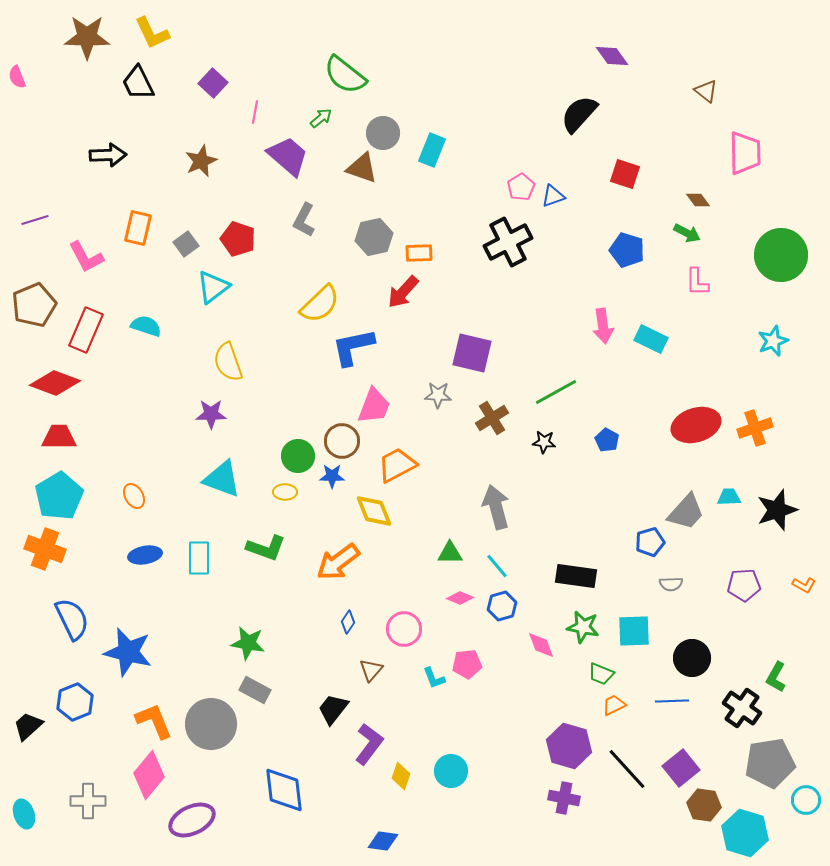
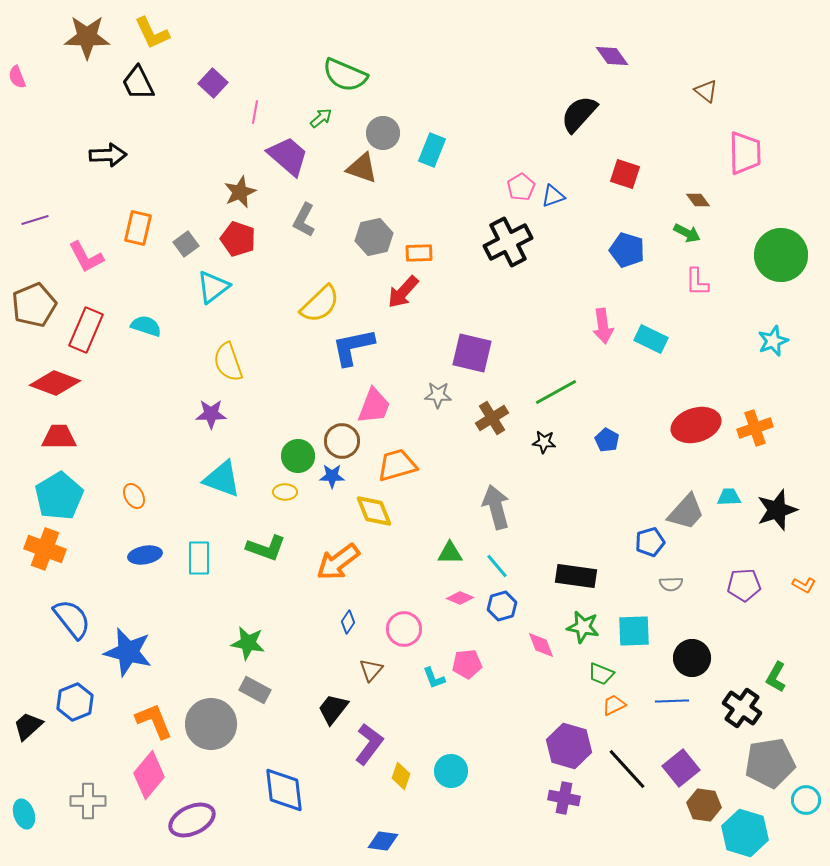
green semicircle at (345, 75): rotated 15 degrees counterclockwise
brown star at (201, 161): moved 39 px right, 31 px down
orange trapezoid at (397, 465): rotated 12 degrees clockwise
blue semicircle at (72, 619): rotated 12 degrees counterclockwise
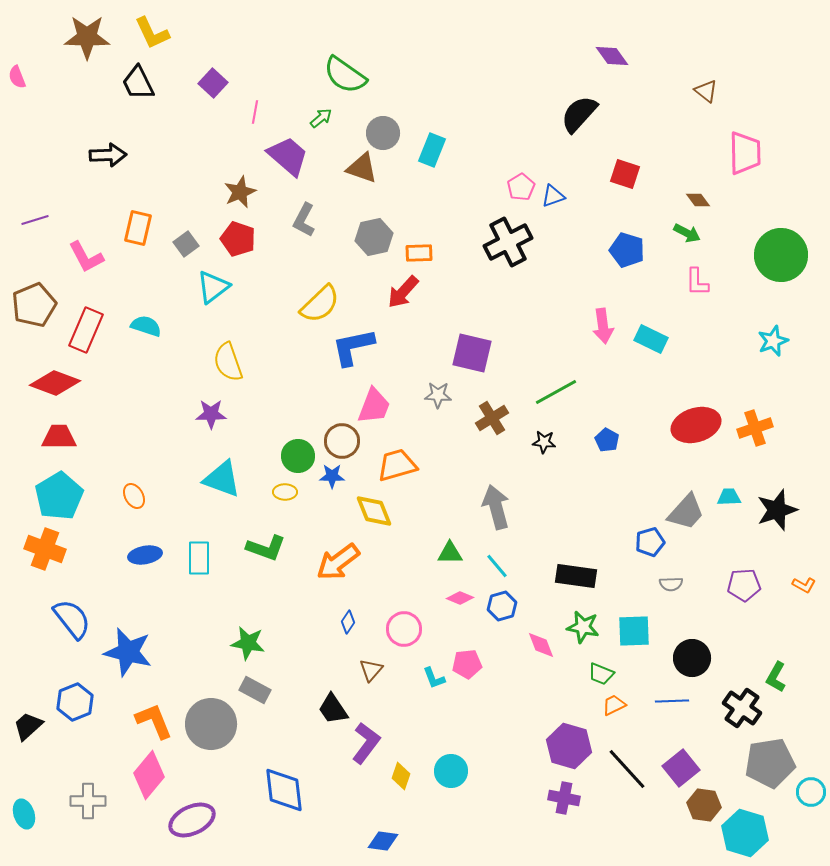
green semicircle at (345, 75): rotated 12 degrees clockwise
black trapezoid at (333, 709): rotated 72 degrees counterclockwise
purple L-shape at (369, 744): moved 3 px left, 1 px up
cyan circle at (806, 800): moved 5 px right, 8 px up
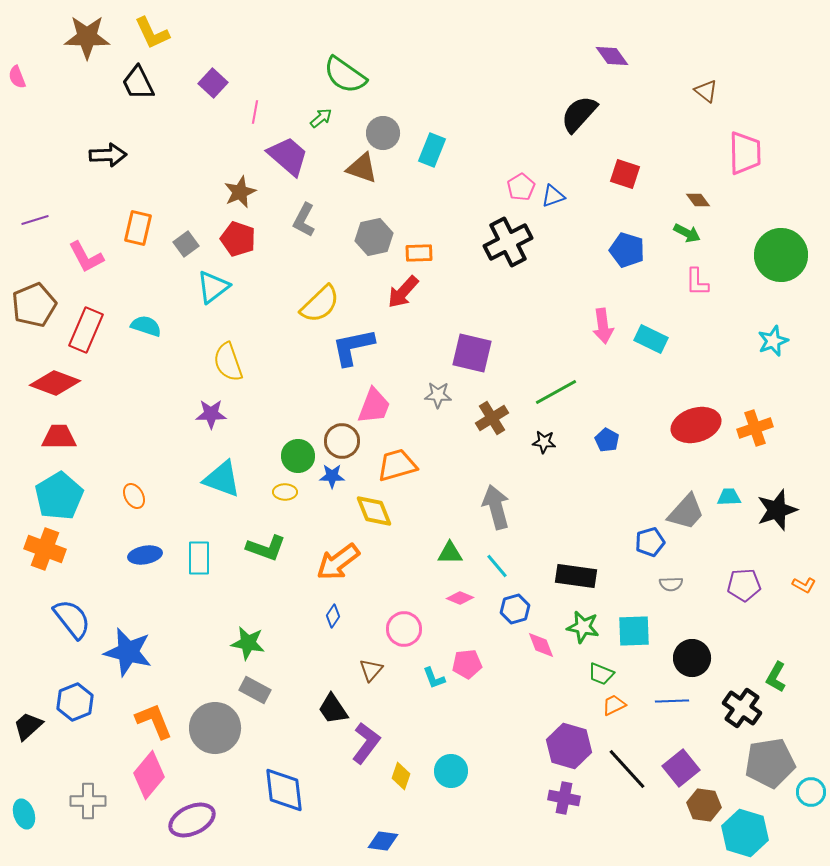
blue hexagon at (502, 606): moved 13 px right, 3 px down
blue diamond at (348, 622): moved 15 px left, 6 px up
gray circle at (211, 724): moved 4 px right, 4 px down
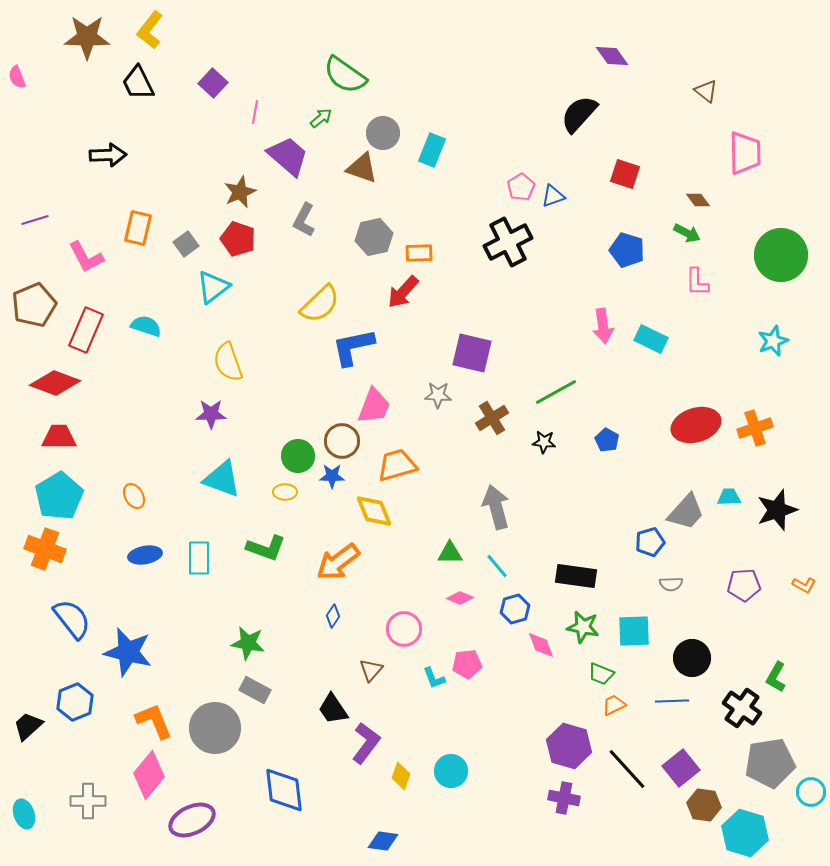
yellow L-shape at (152, 33): moved 2 px left, 3 px up; rotated 63 degrees clockwise
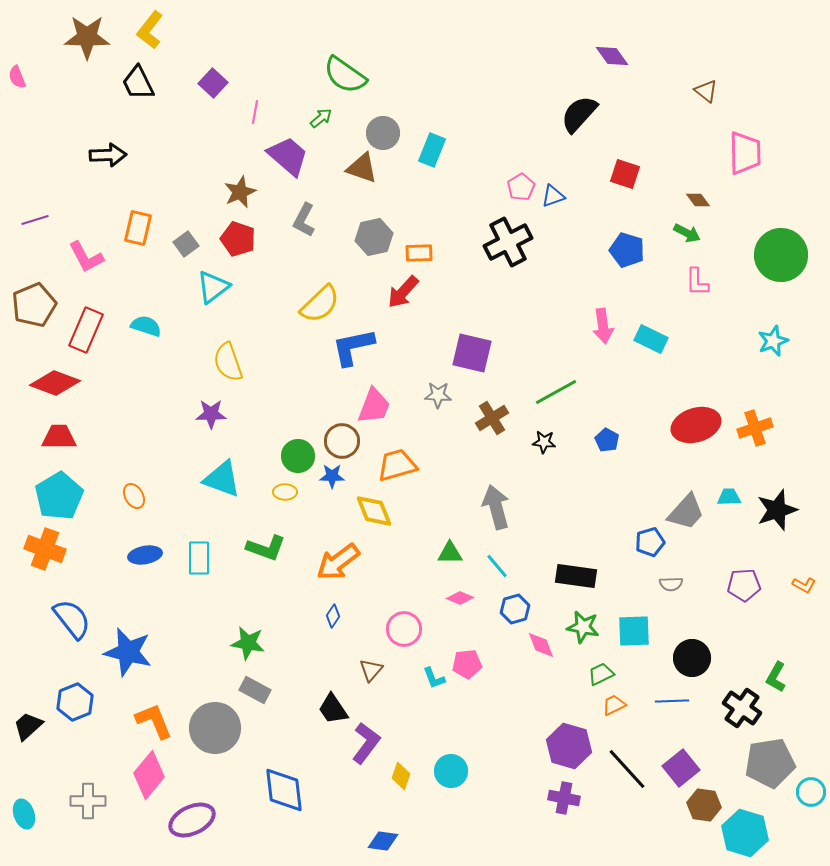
green trapezoid at (601, 674): rotated 132 degrees clockwise
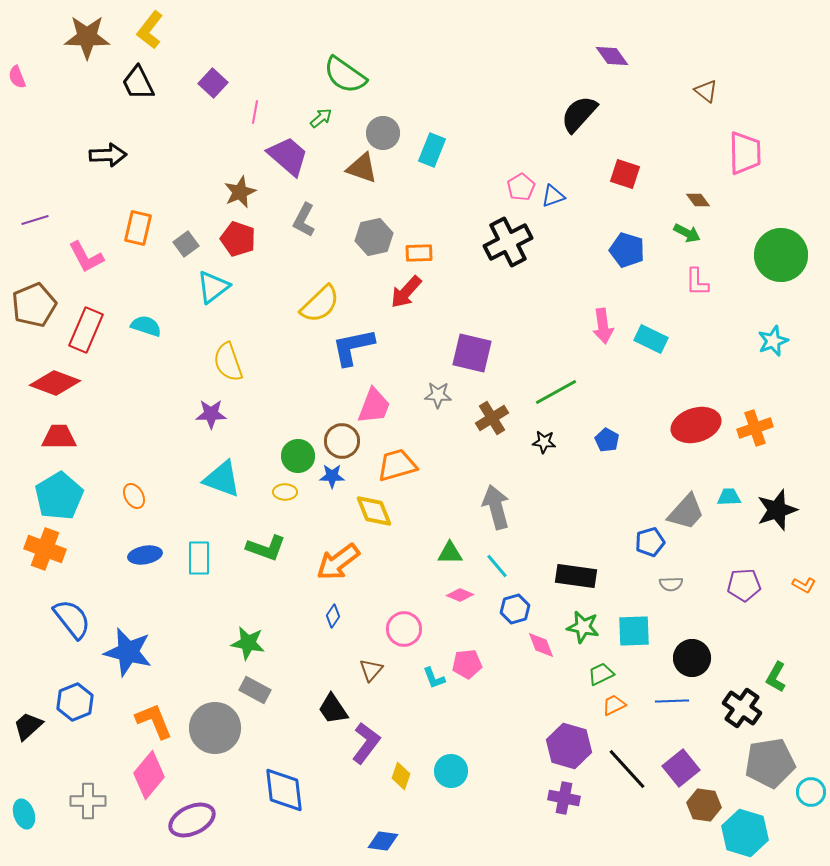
red arrow at (403, 292): moved 3 px right
pink diamond at (460, 598): moved 3 px up
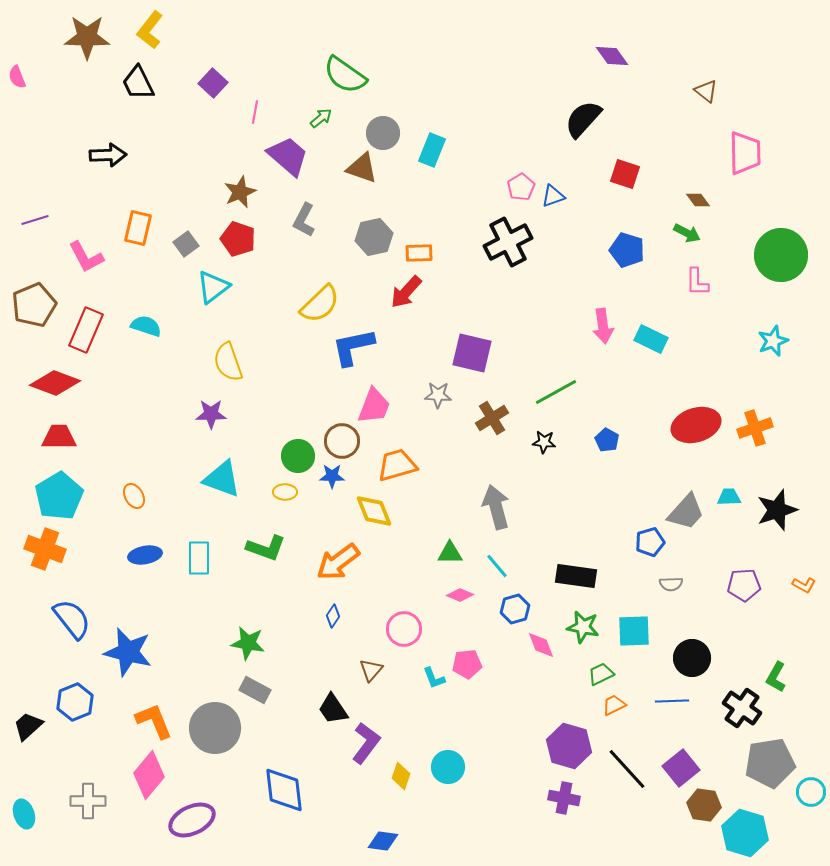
black semicircle at (579, 114): moved 4 px right, 5 px down
cyan circle at (451, 771): moved 3 px left, 4 px up
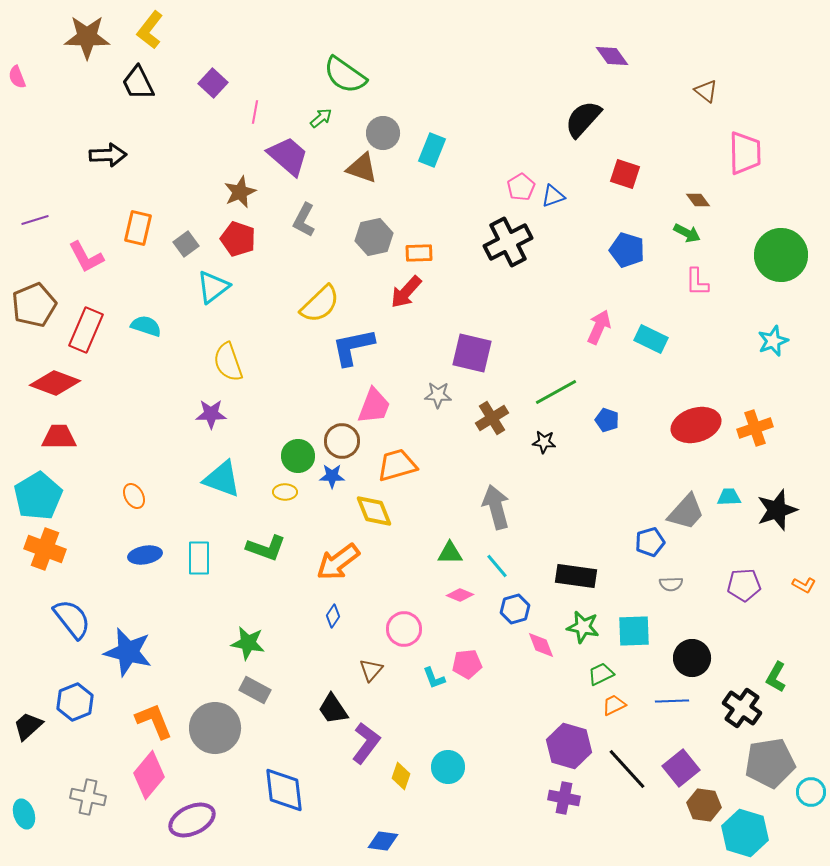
pink arrow at (603, 326): moved 4 px left, 1 px down; rotated 148 degrees counterclockwise
blue pentagon at (607, 440): moved 20 px up; rotated 10 degrees counterclockwise
cyan pentagon at (59, 496): moved 21 px left
gray cross at (88, 801): moved 4 px up; rotated 12 degrees clockwise
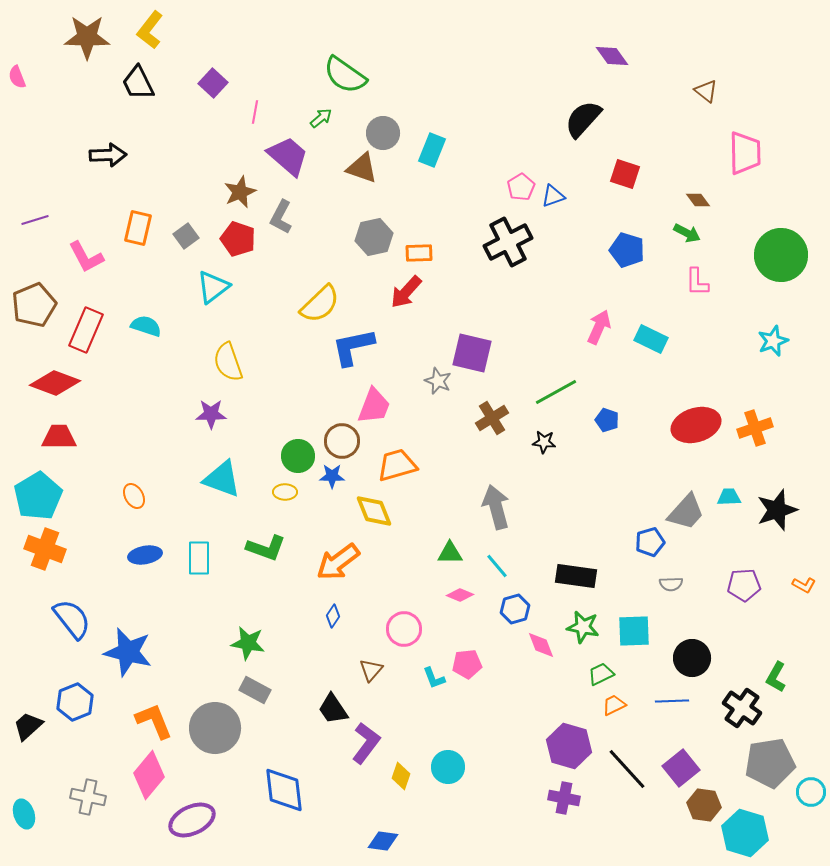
gray L-shape at (304, 220): moved 23 px left, 3 px up
gray square at (186, 244): moved 8 px up
gray star at (438, 395): moved 14 px up; rotated 20 degrees clockwise
